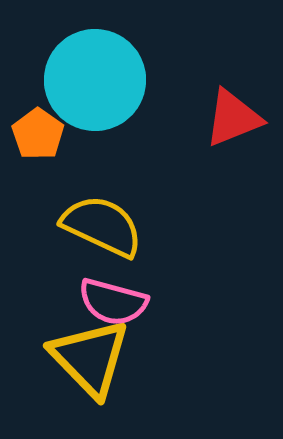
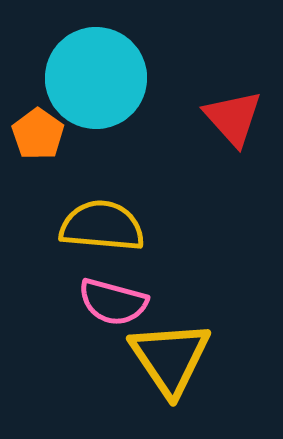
cyan circle: moved 1 px right, 2 px up
red triangle: rotated 50 degrees counterclockwise
yellow semicircle: rotated 20 degrees counterclockwise
yellow triangle: moved 80 px right; rotated 10 degrees clockwise
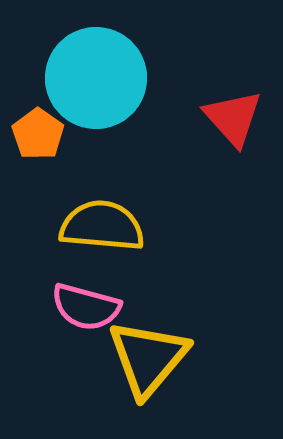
pink semicircle: moved 27 px left, 5 px down
yellow triangle: moved 22 px left; rotated 14 degrees clockwise
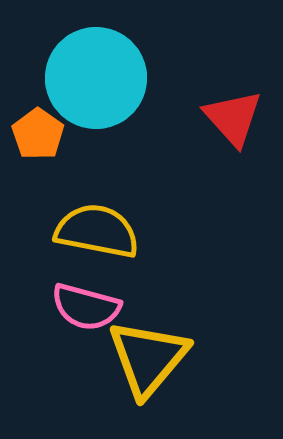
yellow semicircle: moved 5 px left, 5 px down; rotated 6 degrees clockwise
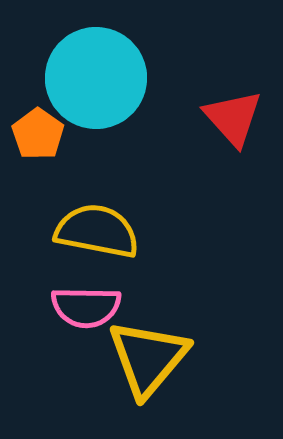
pink semicircle: rotated 14 degrees counterclockwise
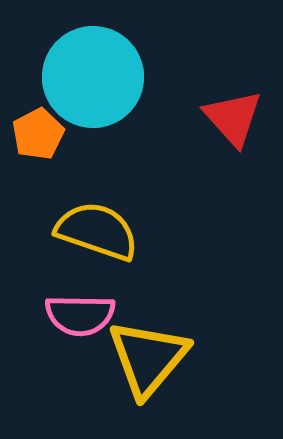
cyan circle: moved 3 px left, 1 px up
orange pentagon: rotated 9 degrees clockwise
yellow semicircle: rotated 8 degrees clockwise
pink semicircle: moved 6 px left, 8 px down
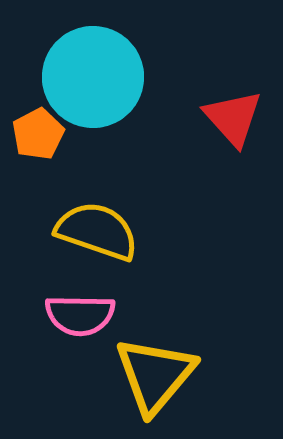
yellow triangle: moved 7 px right, 17 px down
